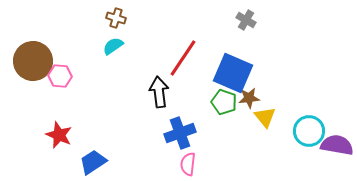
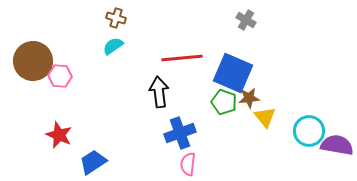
red line: moved 1 px left; rotated 51 degrees clockwise
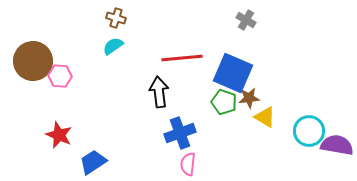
yellow triangle: rotated 20 degrees counterclockwise
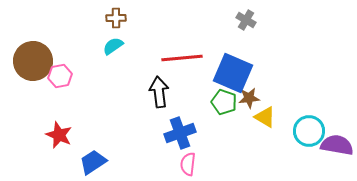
brown cross: rotated 18 degrees counterclockwise
pink hexagon: rotated 15 degrees counterclockwise
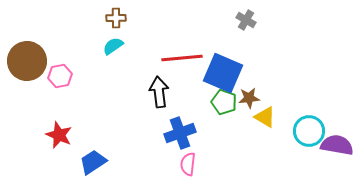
brown circle: moved 6 px left
blue square: moved 10 px left
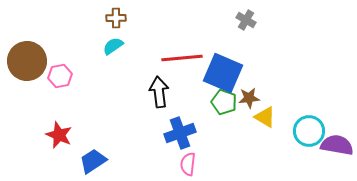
blue trapezoid: moved 1 px up
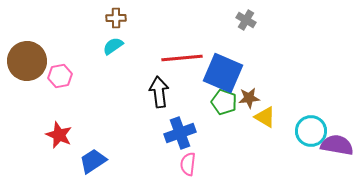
cyan circle: moved 2 px right
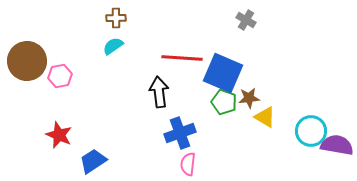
red line: rotated 9 degrees clockwise
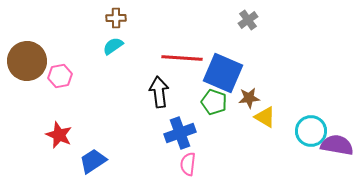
gray cross: moved 2 px right; rotated 24 degrees clockwise
green pentagon: moved 10 px left
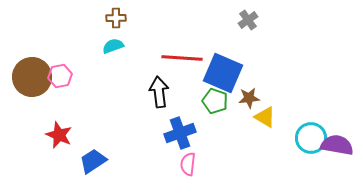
cyan semicircle: rotated 15 degrees clockwise
brown circle: moved 5 px right, 16 px down
green pentagon: moved 1 px right, 1 px up
cyan circle: moved 7 px down
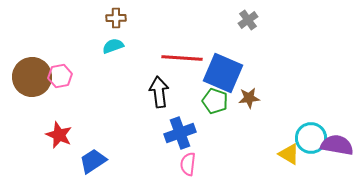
yellow triangle: moved 24 px right, 37 px down
